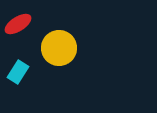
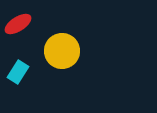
yellow circle: moved 3 px right, 3 px down
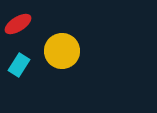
cyan rectangle: moved 1 px right, 7 px up
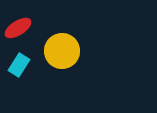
red ellipse: moved 4 px down
